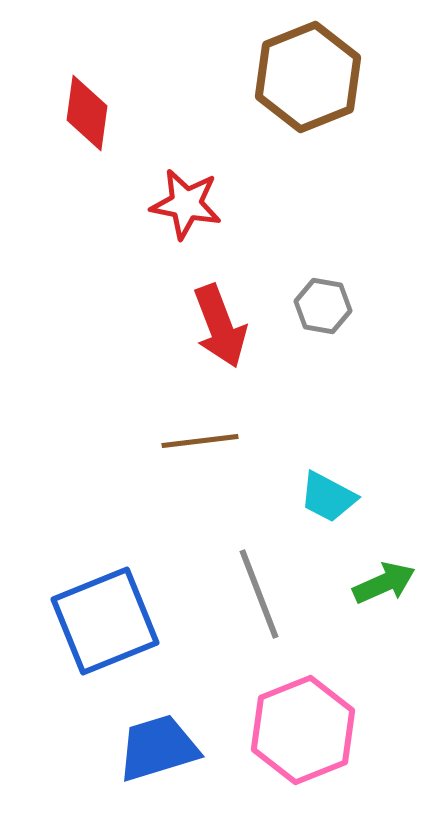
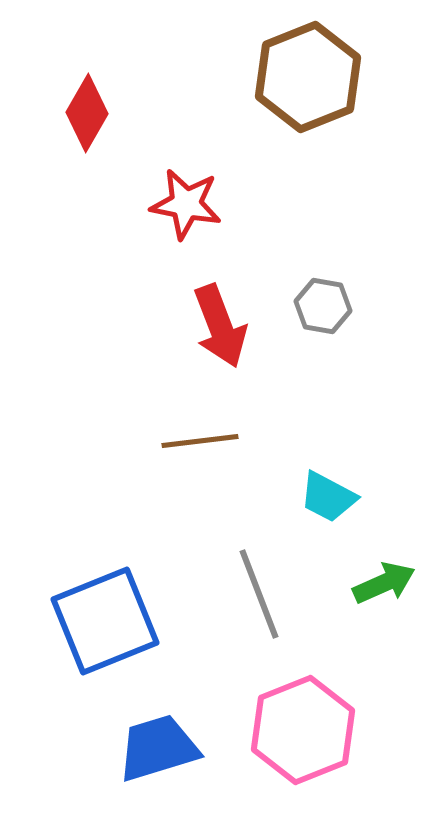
red diamond: rotated 22 degrees clockwise
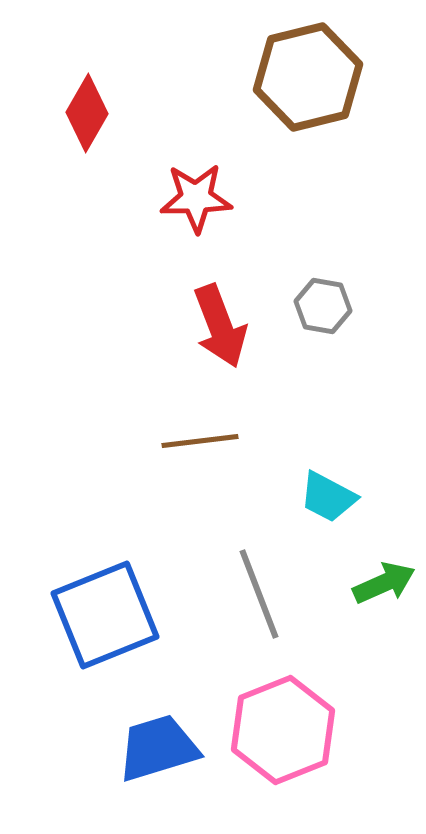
brown hexagon: rotated 8 degrees clockwise
red star: moved 10 px right, 6 px up; rotated 12 degrees counterclockwise
blue square: moved 6 px up
pink hexagon: moved 20 px left
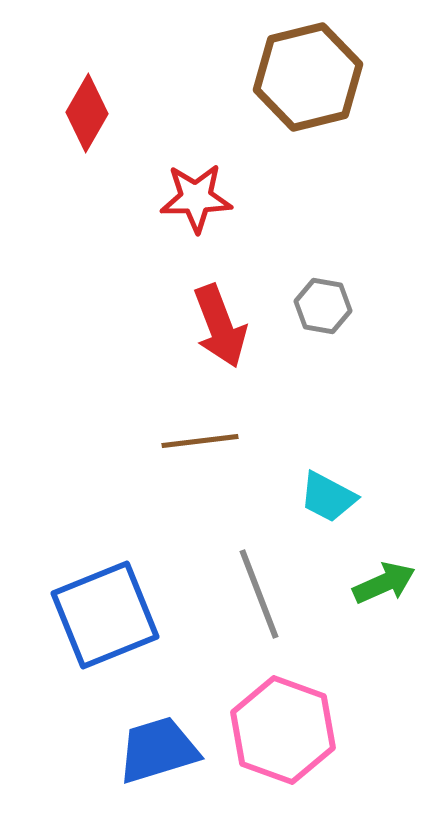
pink hexagon: rotated 18 degrees counterclockwise
blue trapezoid: moved 2 px down
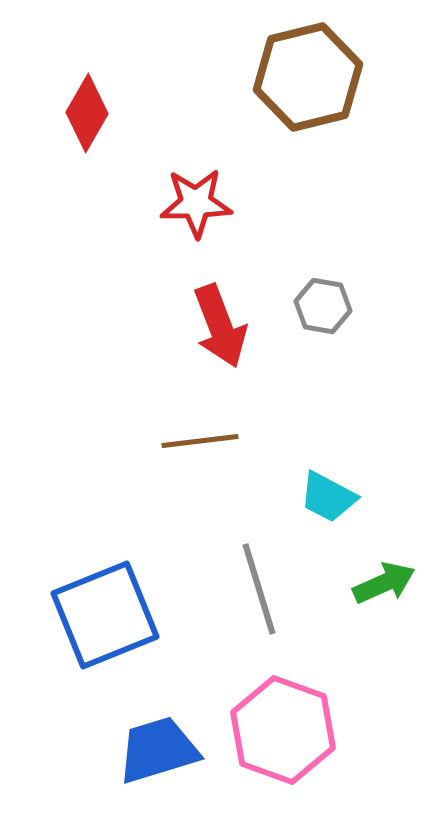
red star: moved 5 px down
gray line: moved 5 px up; rotated 4 degrees clockwise
